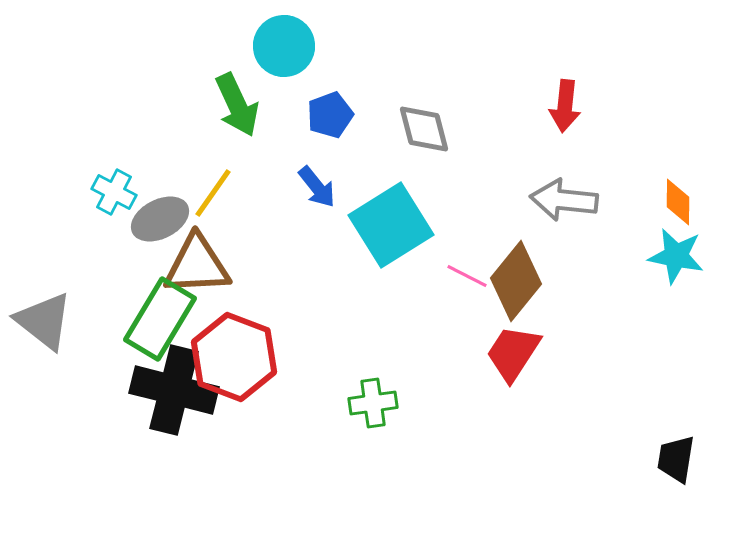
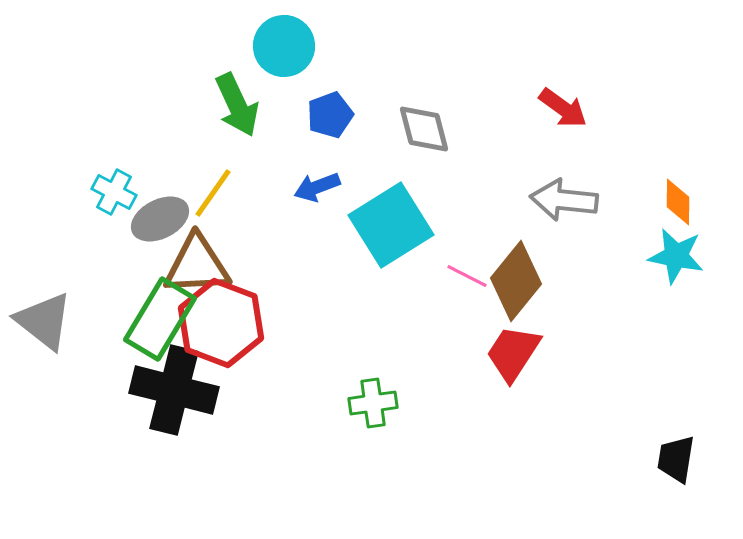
red arrow: moved 2 px left, 2 px down; rotated 60 degrees counterclockwise
blue arrow: rotated 108 degrees clockwise
red hexagon: moved 13 px left, 34 px up
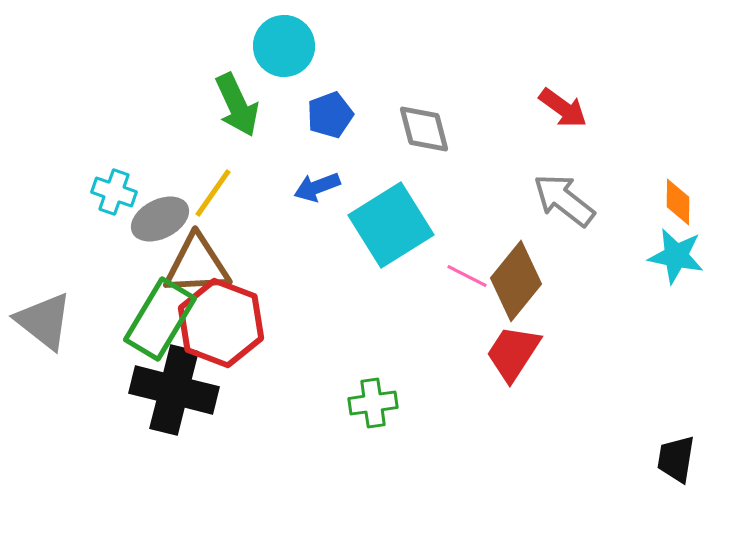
cyan cross: rotated 9 degrees counterclockwise
gray arrow: rotated 32 degrees clockwise
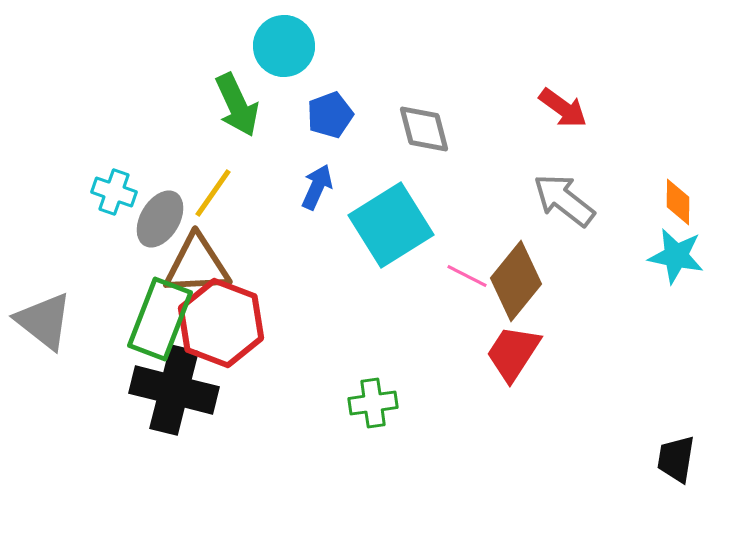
blue arrow: rotated 135 degrees clockwise
gray ellipse: rotated 32 degrees counterclockwise
green rectangle: rotated 10 degrees counterclockwise
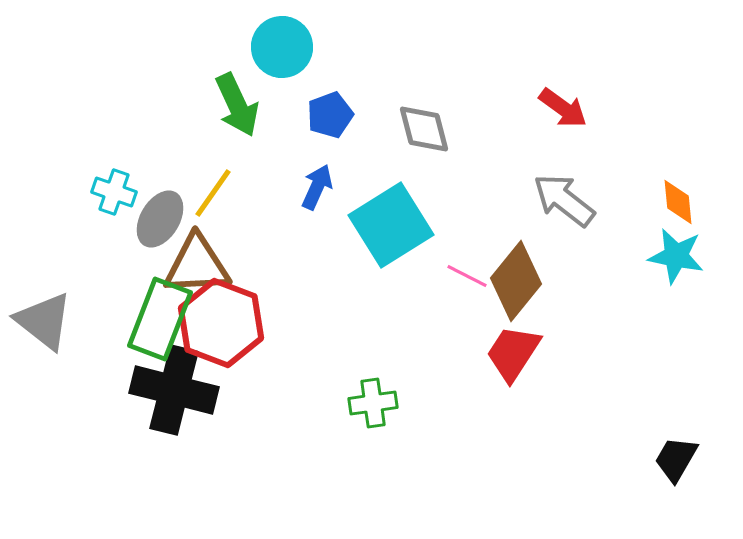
cyan circle: moved 2 px left, 1 px down
orange diamond: rotated 6 degrees counterclockwise
black trapezoid: rotated 21 degrees clockwise
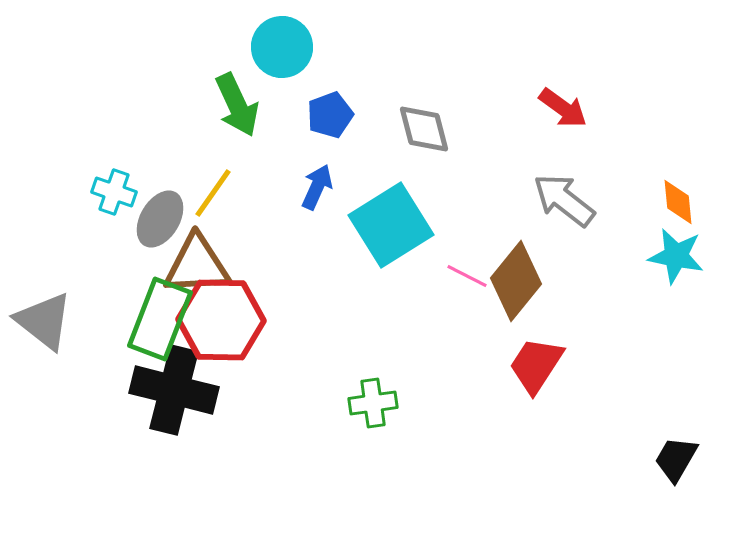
red hexagon: moved 3 px up; rotated 20 degrees counterclockwise
red trapezoid: moved 23 px right, 12 px down
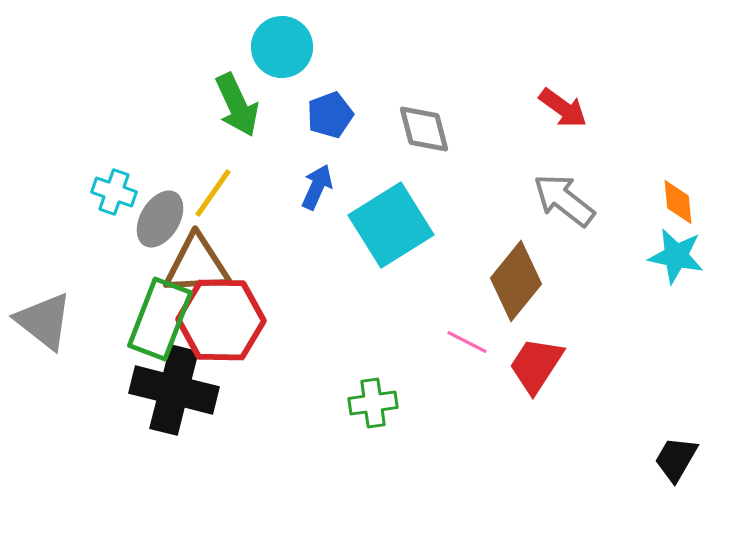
pink line: moved 66 px down
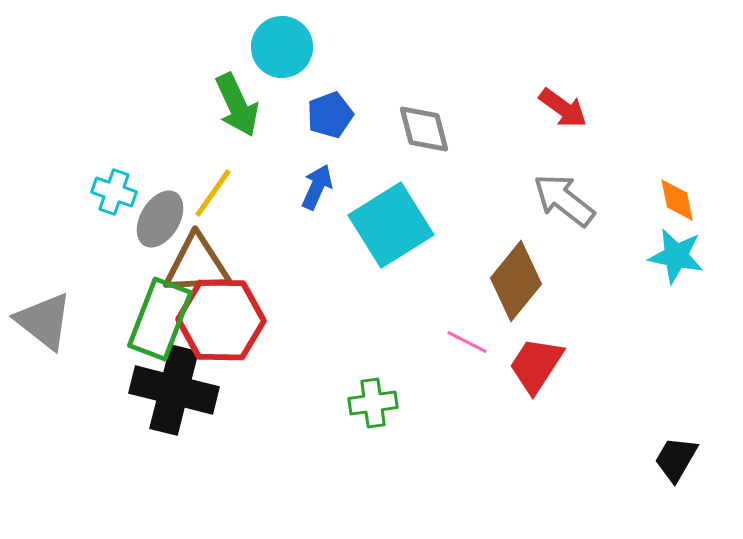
orange diamond: moved 1 px left, 2 px up; rotated 6 degrees counterclockwise
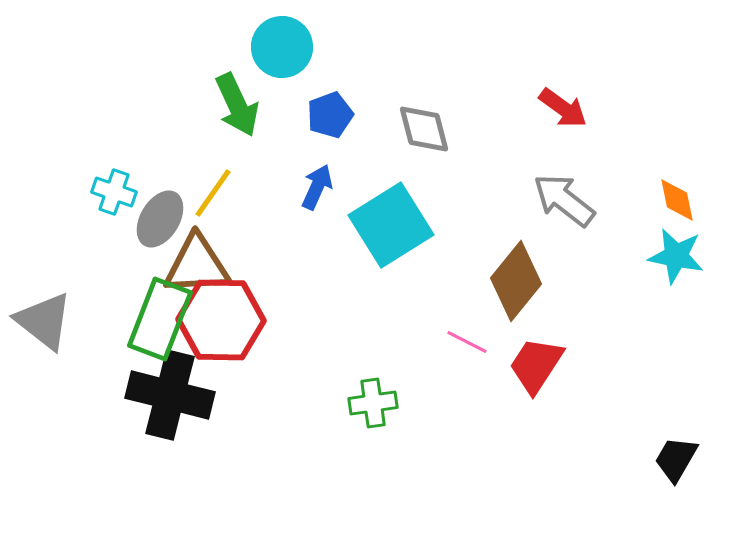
black cross: moved 4 px left, 5 px down
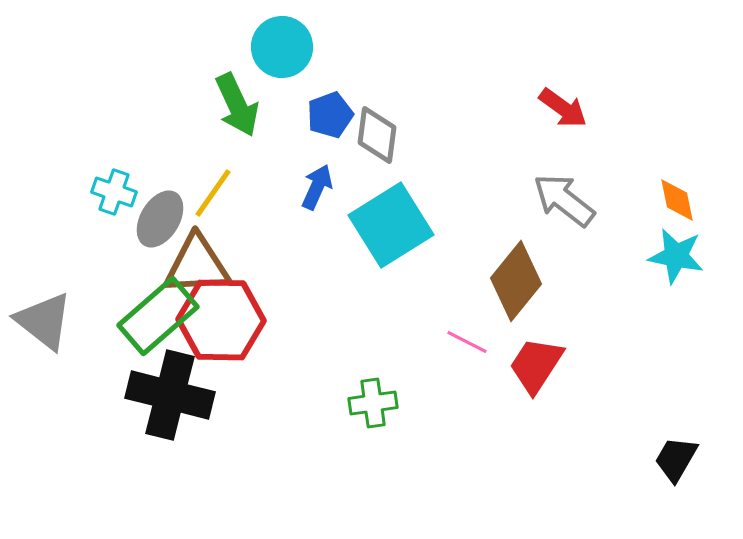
gray diamond: moved 47 px left, 6 px down; rotated 22 degrees clockwise
green rectangle: moved 2 px left, 3 px up; rotated 28 degrees clockwise
